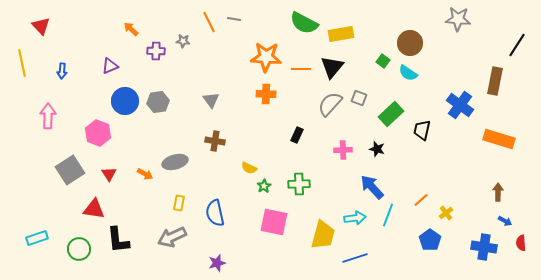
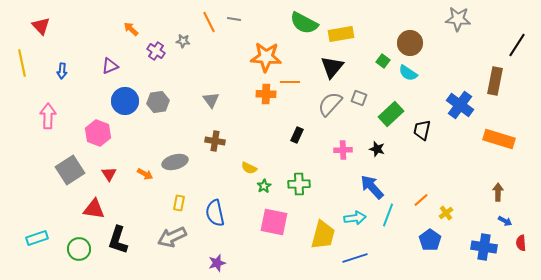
purple cross at (156, 51): rotated 30 degrees clockwise
orange line at (301, 69): moved 11 px left, 13 px down
black L-shape at (118, 240): rotated 24 degrees clockwise
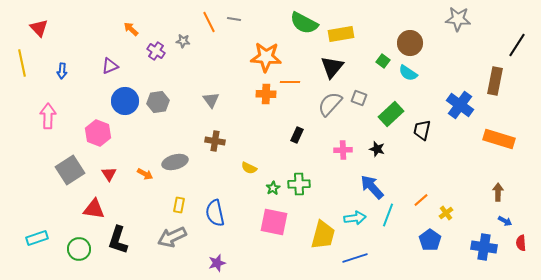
red triangle at (41, 26): moved 2 px left, 2 px down
green star at (264, 186): moved 9 px right, 2 px down
yellow rectangle at (179, 203): moved 2 px down
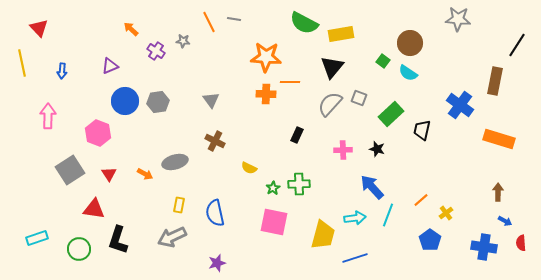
brown cross at (215, 141): rotated 18 degrees clockwise
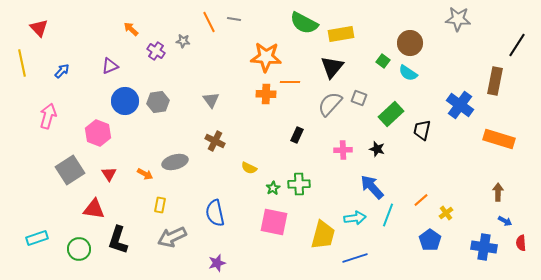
blue arrow at (62, 71): rotated 140 degrees counterclockwise
pink arrow at (48, 116): rotated 15 degrees clockwise
yellow rectangle at (179, 205): moved 19 px left
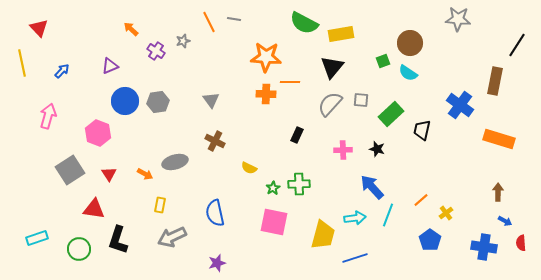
gray star at (183, 41): rotated 24 degrees counterclockwise
green square at (383, 61): rotated 32 degrees clockwise
gray square at (359, 98): moved 2 px right, 2 px down; rotated 14 degrees counterclockwise
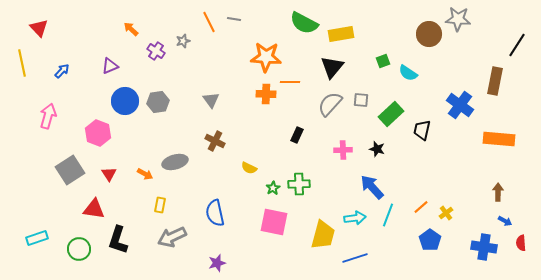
brown circle at (410, 43): moved 19 px right, 9 px up
orange rectangle at (499, 139): rotated 12 degrees counterclockwise
orange line at (421, 200): moved 7 px down
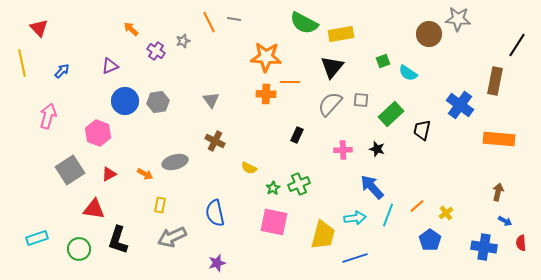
red triangle at (109, 174): rotated 35 degrees clockwise
green cross at (299, 184): rotated 20 degrees counterclockwise
brown arrow at (498, 192): rotated 12 degrees clockwise
orange line at (421, 207): moved 4 px left, 1 px up
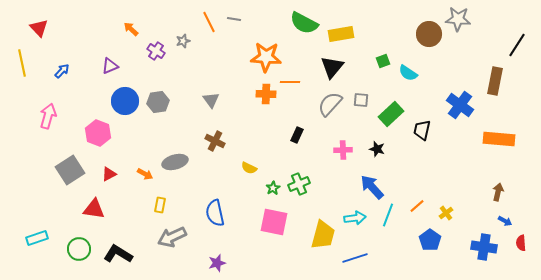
black L-shape at (118, 240): moved 14 px down; rotated 104 degrees clockwise
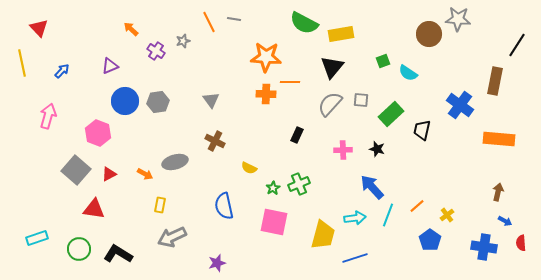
gray square at (70, 170): moved 6 px right; rotated 16 degrees counterclockwise
blue semicircle at (215, 213): moved 9 px right, 7 px up
yellow cross at (446, 213): moved 1 px right, 2 px down
